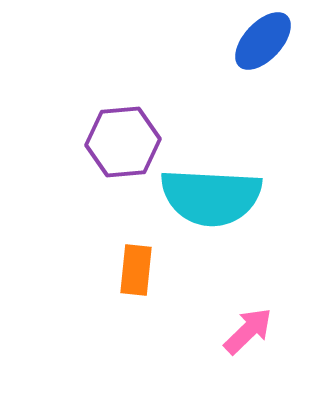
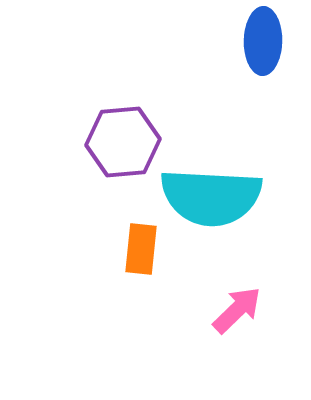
blue ellipse: rotated 42 degrees counterclockwise
orange rectangle: moved 5 px right, 21 px up
pink arrow: moved 11 px left, 21 px up
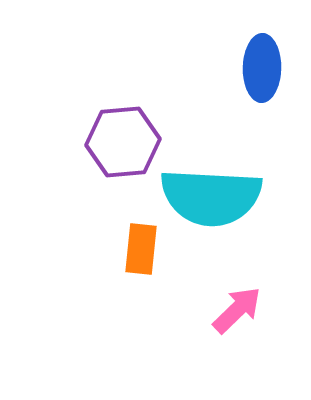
blue ellipse: moved 1 px left, 27 px down
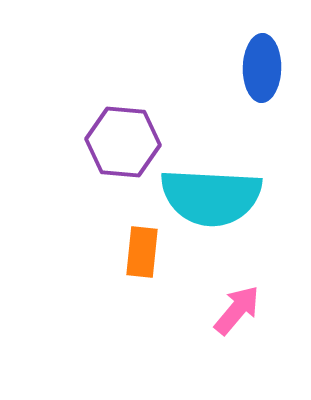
purple hexagon: rotated 10 degrees clockwise
orange rectangle: moved 1 px right, 3 px down
pink arrow: rotated 6 degrees counterclockwise
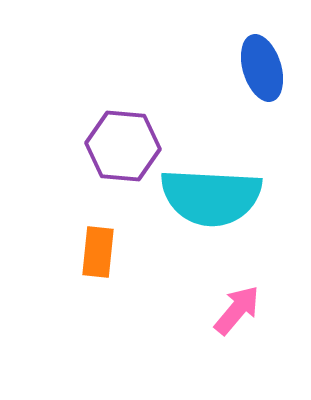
blue ellipse: rotated 18 degrees counterclockwise
purple hexagon: moved 4 px down
orange rectangle: moved 44 px left
